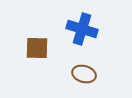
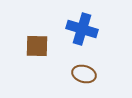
brown square: moved 2 px up
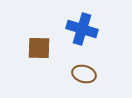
brown square: moved 2 px right, 2 px down
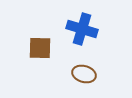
brown square: moved 1 px right
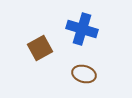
brown square: rotated 30 degrees counterclockwise
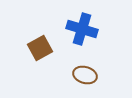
brown ellipse: moved 1 px right, 1 px down
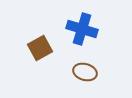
brown ellipse: moved 3 px up
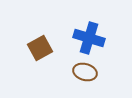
blue cross: moved 7 px right, 9 px down
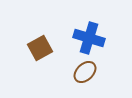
brown ellipse: rotated 60 degrees counterclockwise
